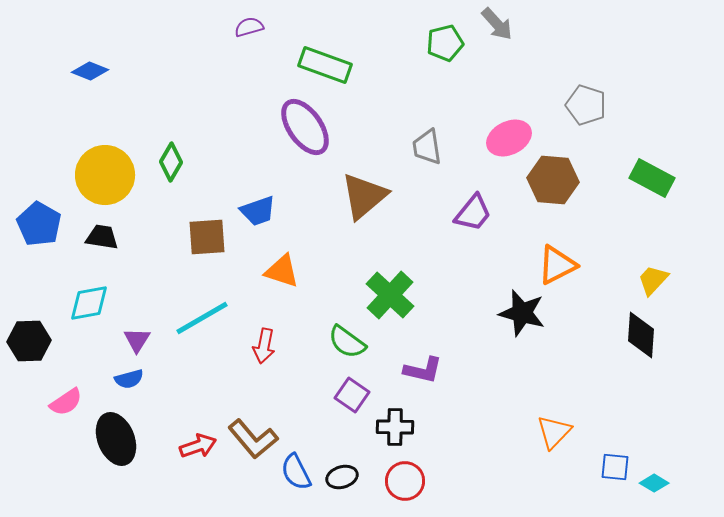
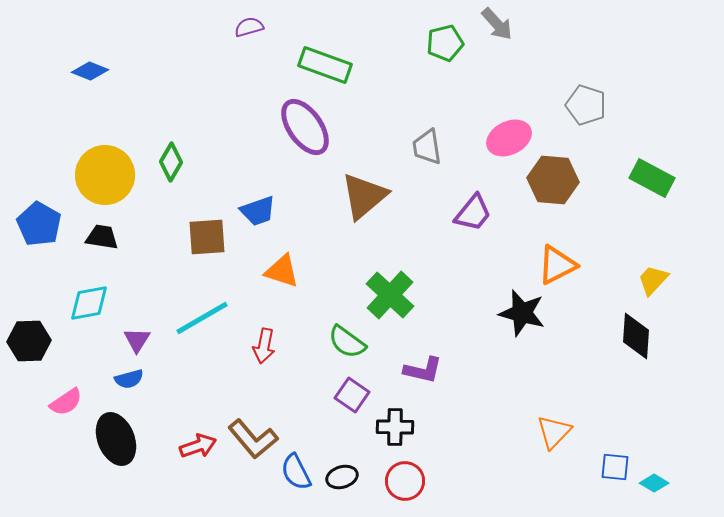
black diamond at (641, 335): moved 5 px left, 1 px down
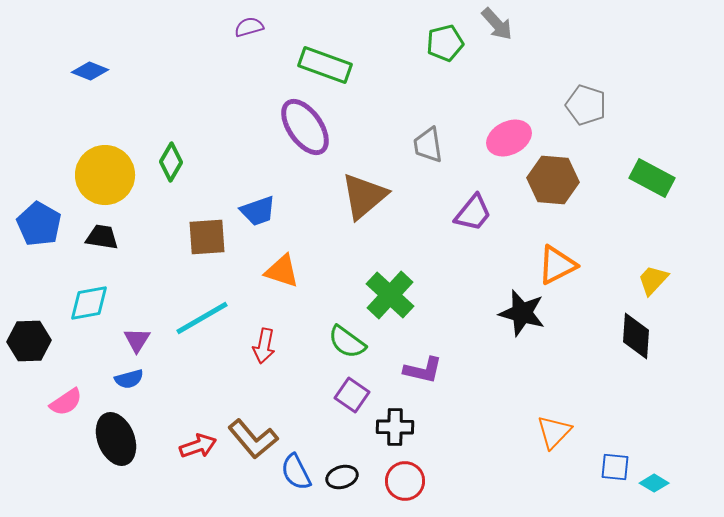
gray trapezoid at (427, 147): moved 1 px right, 2 px up
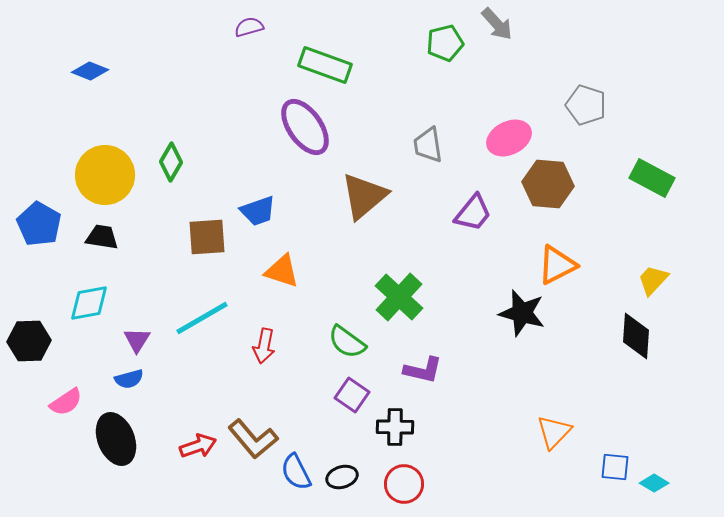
brown hexagon at (553, 180): moved 5 px left, 4 px down
green cross at (390, 295): moved 9 px right, 2 px down
red circle at (405, 481): moved 1 px left, 3 px down
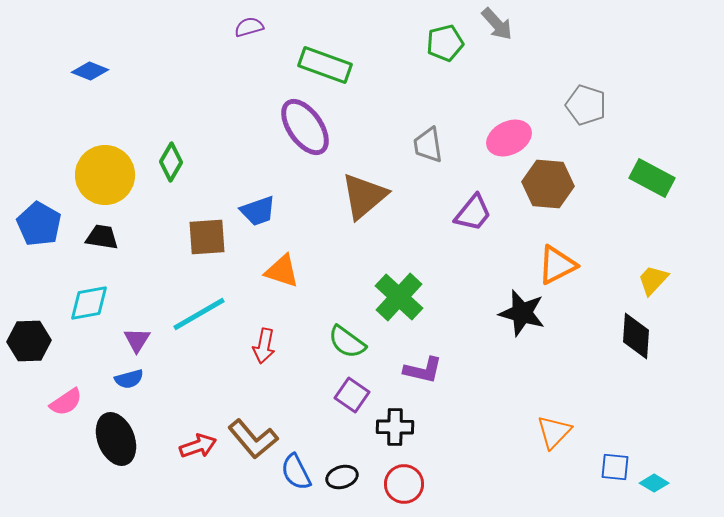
cyan line at (202, 318): moved 3 px left, 4 px up
